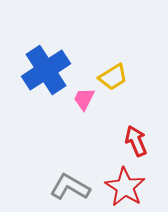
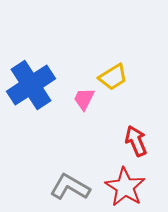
blue cross: moved 15 px left, 15 px down
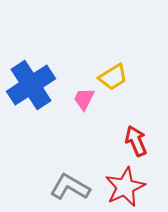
red star: rotated 15 degrees clockwise
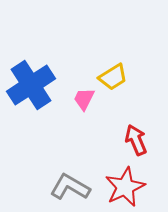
red arrow: moved 1 px up
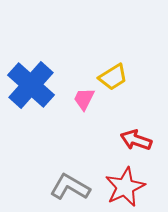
blue cross: rotated 15 degrees counterclockwise
red arrow: rotated 48 degrees counterclockwise
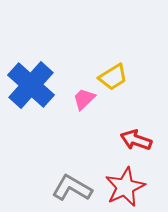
pink trapezoid: rotated 20 degrees clockwise
gray L-shape: moved 2 px right, 1 px down
